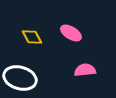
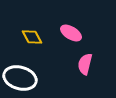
pink semicircle: moved 6 px up; rotated 70 degrees counterclockwise
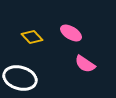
yellow diamond: rotated 15 degrees counterclockwise
pink semicircle: rotated 70 degrees counterclockwise
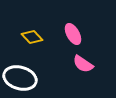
pink ellipse: moved 2 px right, 1 px down; rotated 30 degrees clockwise
pink semicircle: moved 2 px left
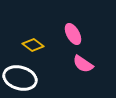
yellow diamond: moved 1 px right, 8 px down; rotated 10 degrees counterclockwise
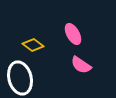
pink semicircle: moved 2 px left, 1 px down
white ellipse: rotated 60 degrees clockwise
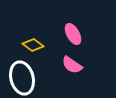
pink semicircle: moved 9 px left
white ellipse: moved 2 px right
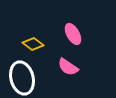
yellow diamond: moved 1 px up
pink semicircle: moved 4 px left, 2 px down
